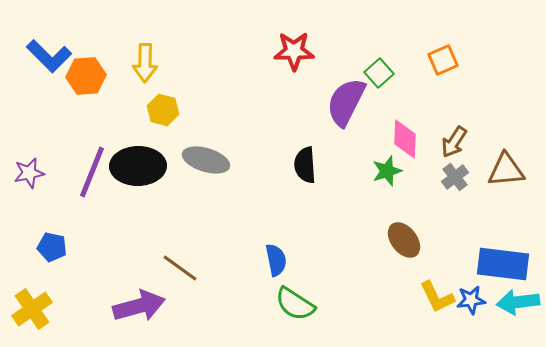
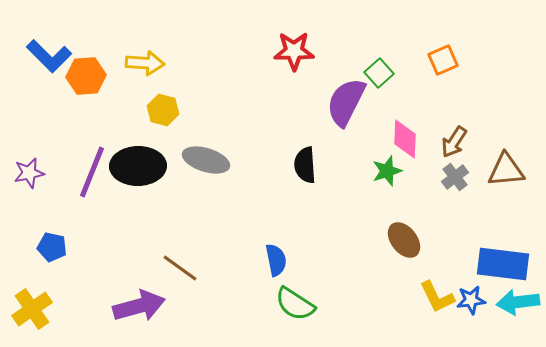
yellow arrow: rotated 87 degrees counterclockwise
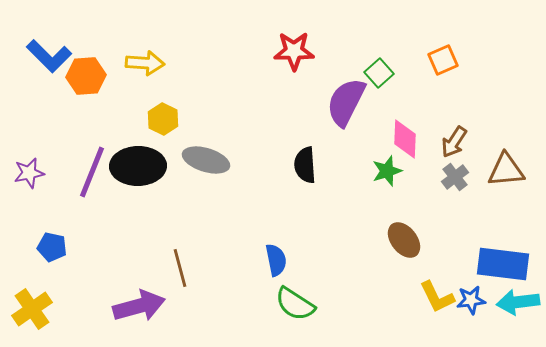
yellow hexagon: moved 9 px down; rotated 12 degrees clockwise
brown line: rotated 39 degrees clockwise
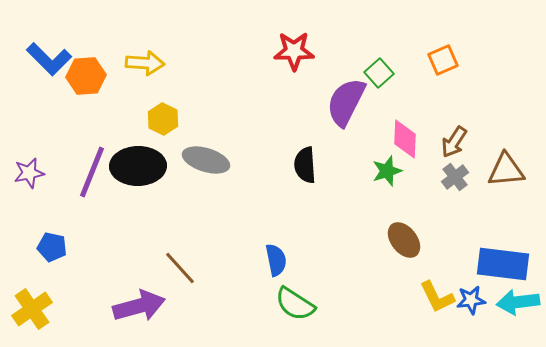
blue L-shape: moved 3 px down
brown line: rotated 27 degrees counterclockwise
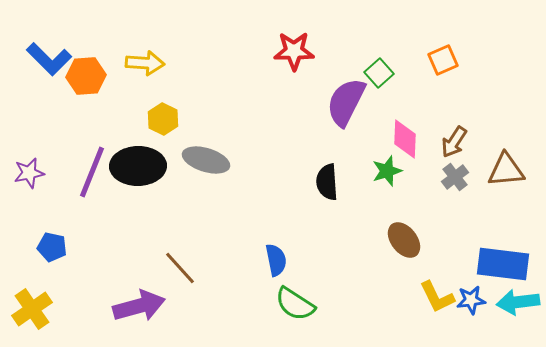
black semicircle: moved 22 px right, 17 px down
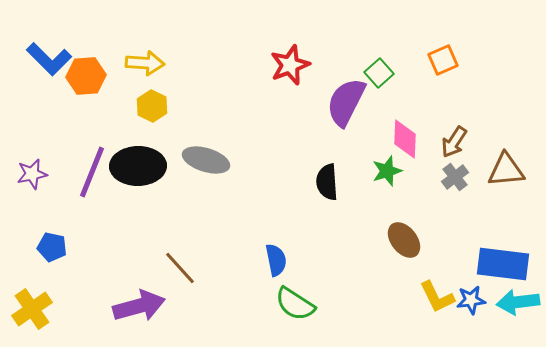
red star: moved 4 px left, 14 px down; rotated 21 degrees counterclockwise
yellow hexagon: moved 11 px left, 13 px up
purple star: moved 3 px right, 1 px down
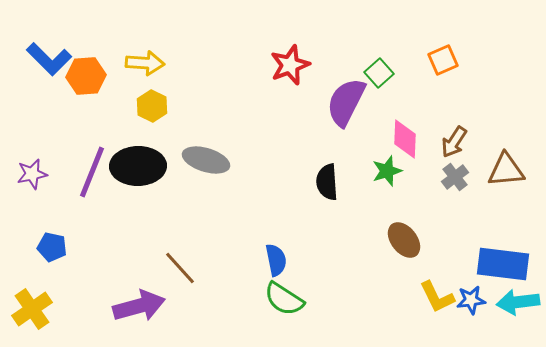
green semicircle: moved 11 px left, 5 px up
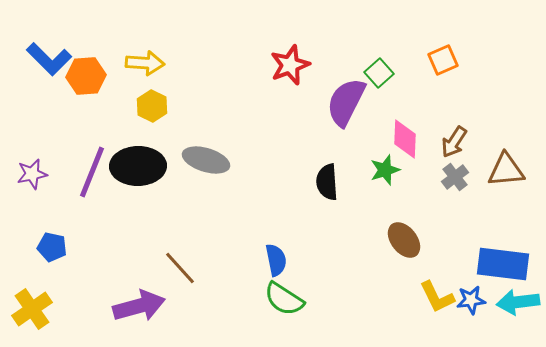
green star: moved 2 px left, 1 px up
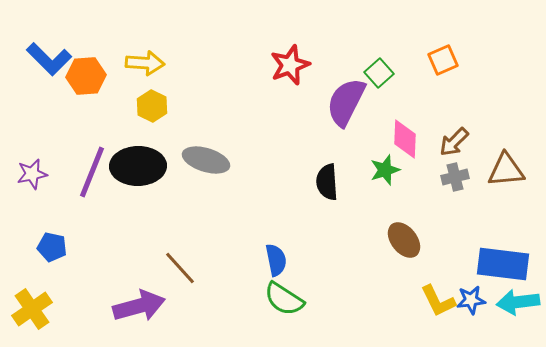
brown arrow: rotated 12 degrees clockwise
gray cross: rotated 24 degrees clockwise
yellow L-shape: moved 1 px right, 4 px down
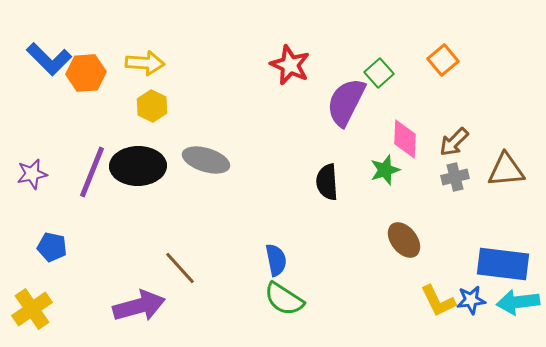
orange square: rotated 16 degrees counterclockwise
red star: rotated 27 degrees counterclockwise
orange hexagon: moved 3 px up
